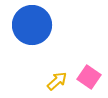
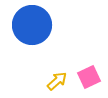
pink square: rotated 30 degrees clockwise
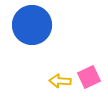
yellow arrow: moved 3 px right; rotated 135 degrees counterclockwise
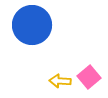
pink square: rotated 15 degrees counterclockwise
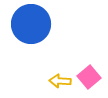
blue circle: moved 1 px left, 1 px up
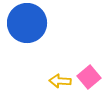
blue circle: moved 4 px left, 1 px up
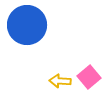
blue circle: moved 2 px down
